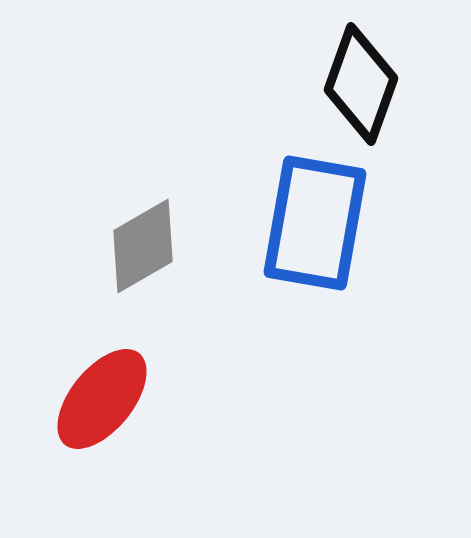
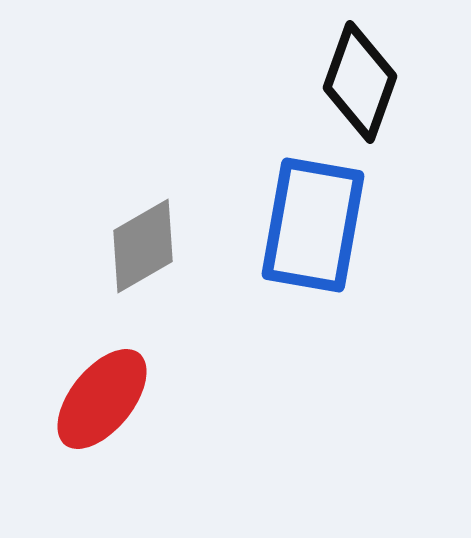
black diamond: moved 1 px left, 2 px up
blue rectangle: moved 2 px left, 2 px down
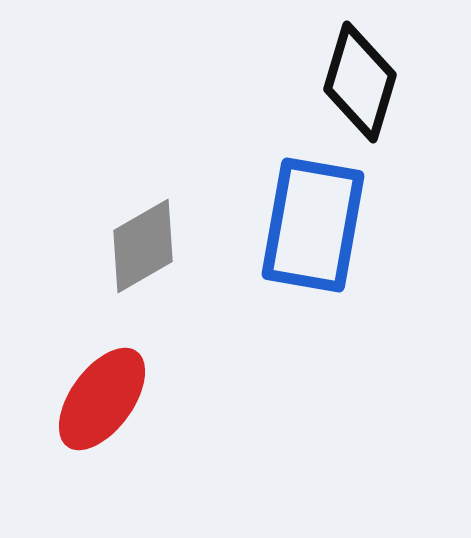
black diamond: rotated 3 degrees counterclockwise
red ellipse: rotated 3 degrees counterclockwise
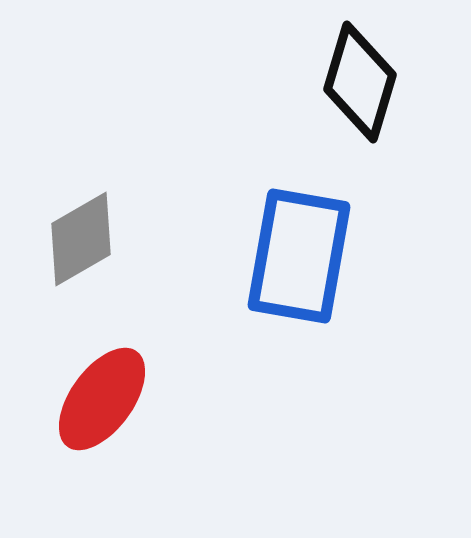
blue rectangle: moved 14 px left, 31 px down
gray diamond: moved 62 px left, 7 px up
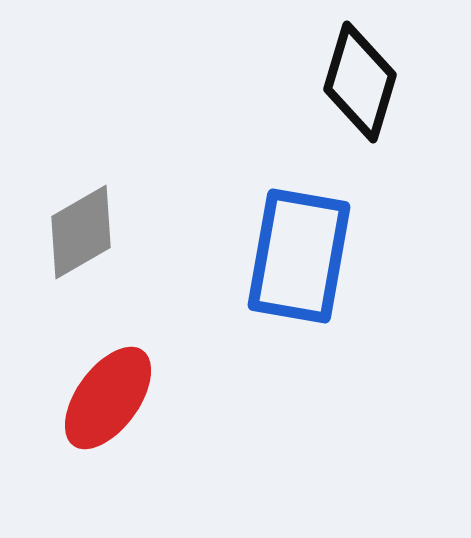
gray diamond: moved 7 px up
red ellipse: moved 6 px right, 1 px up
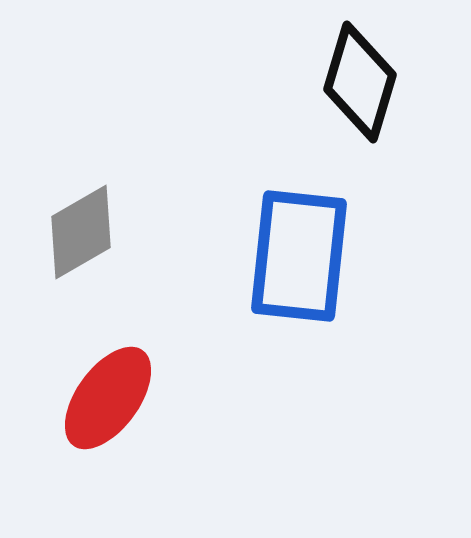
blue rectangle: rotated 4 degrees counterclockwise
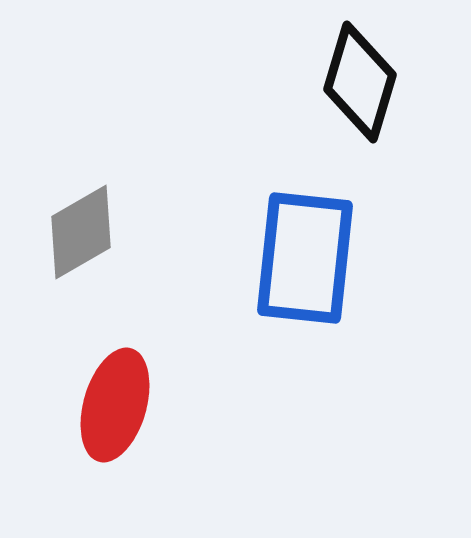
blue rectangle: moved 6 px right, 2 px down
red ellipse: moved 7 px right, 7 px down; rotated 20 degrees counterclockwise
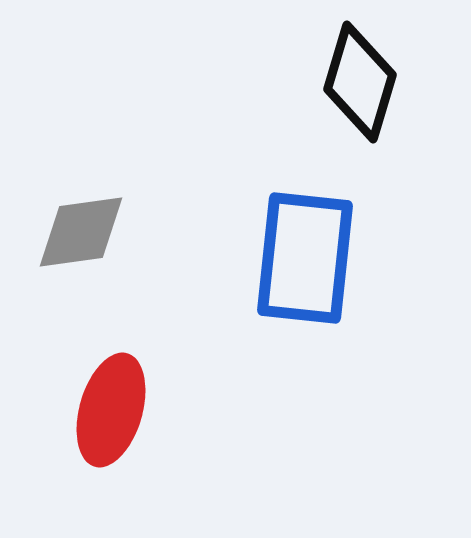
gray diamond: rotated 22 degrees clockwise
red ellipse: moved 4 px left, 5 px down
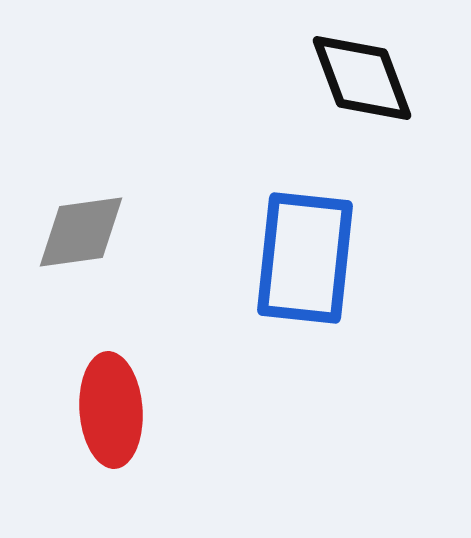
black diamond: moved 2 px right, 4 px up; rotated 37 degrees counterclockwise
red ellipse: rotated 20 degrees counterclockwise
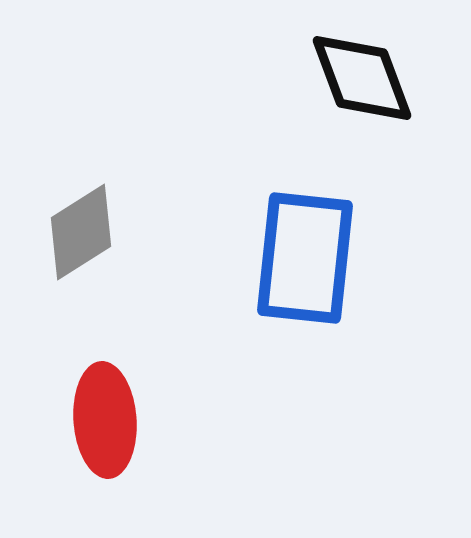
gray diamond: rotated 24 degrees counterclockwise
red ellipse: moved 6 px left, 10 px down
